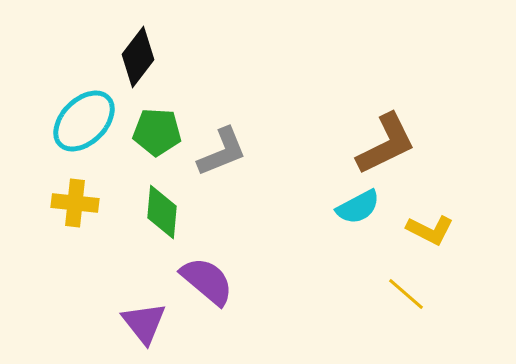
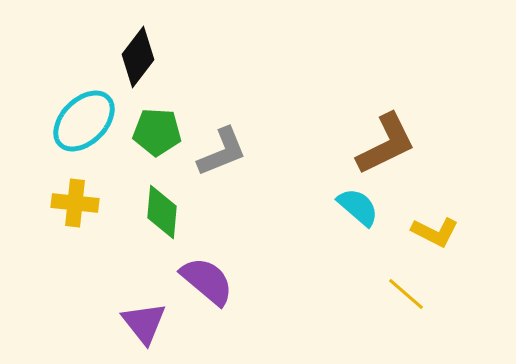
cyan semicircle: rotated 111 degrees counterclockwise
yellow L-shape: moved 5 px right, 2 px down
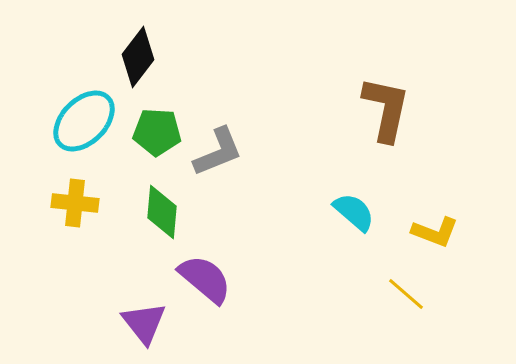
brown L-shape: moved 35 px up; rotated 52 degrees counterclockwise
gray L-shape: moved 4 px left
cyan semicircle: moved 4 px left, 5 px down
yellow L-shape: rotated 6 degrees counterclockwise
purple semicircle: moved 2 px left, 2 px up
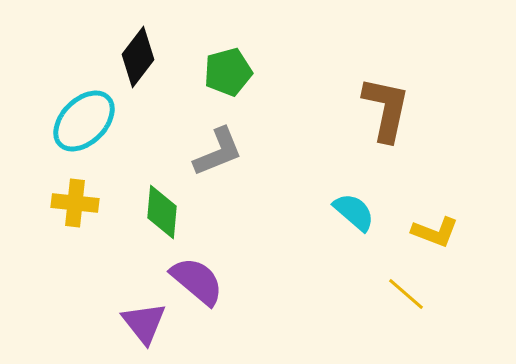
green pentagon: moved 71 px right, 60 px up; rotated 18 degrees counterclockwise
purple semicircle: moved 8 px left, 2 px down
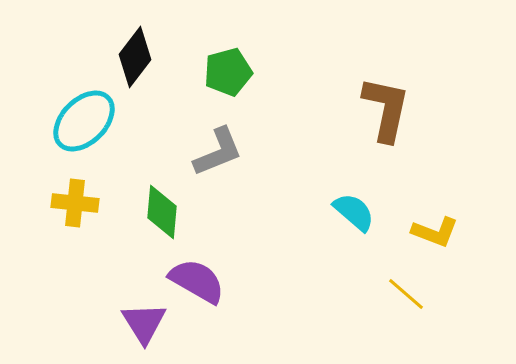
black diamond: moved 3 px left
purple semicircle: rotated 10 degrees counterclockwise
purple triangle: rotated 6 degrees clockwise
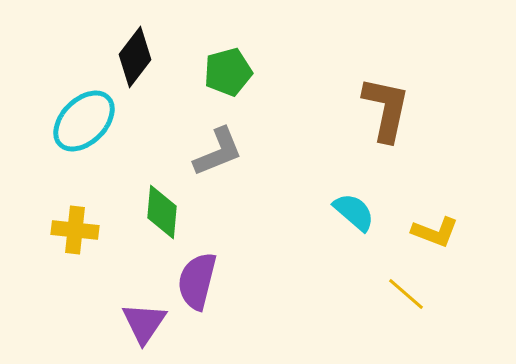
yellow cross: moved 27 px down
purple semicircle: rotated 106 degrees counterclockwise
purple triangle: rotated 6 degrees clockwise
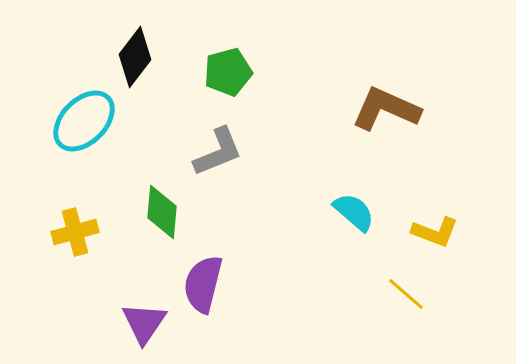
brown L-shape: rotated 78 degrees counterclockwise
yellow cross: moved 2 px down; rotated 21 degrees counterclockwise
purple semicircle: moved 6 px right, 3 px down
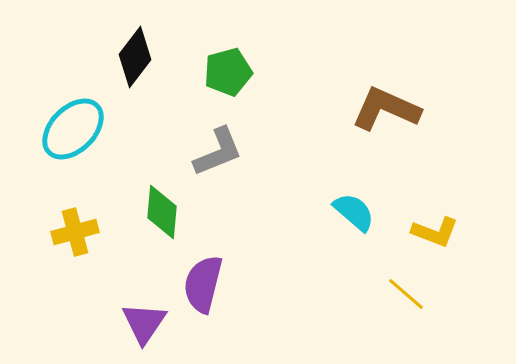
cyan ellipse: moved 11 px left, 8 px down
